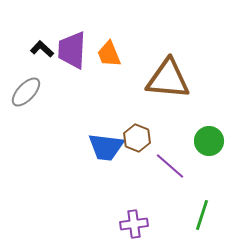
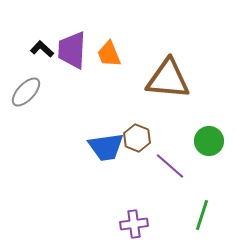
blue trapezoid: rotated 15 degrees counterclockwise
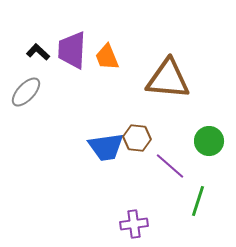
black L-shape: moved 4 px left, 3 px down
orange trapezoid: moved 2 px left, 3 px down
brown hexagon: rotated 16 degrees counterclockwise
green line: moved 4 px left, 14 px up
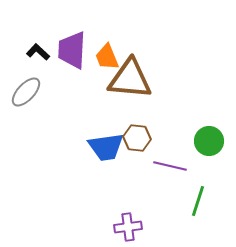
brown triangle: moved 38 px left
purple line: rotated 28 degrees counterclockwise
purple cross: moved 6 px left, 3 px down
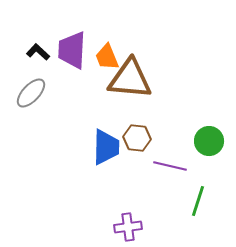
gray ellipse: moved 5 px right, 1 px down
blue trapezoid: rotated 81 degrees counterclockwise
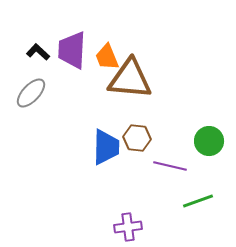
green line: rotated 52 degrees clockwise
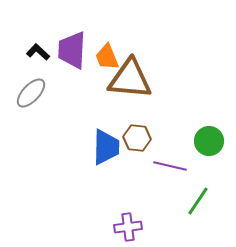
green line: rotated 36 degrees counterclockwise
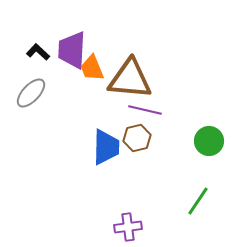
orange trapezoid: moved 15 px left, 11 px down
brown hexagon: rotated 20 degrees counterclockwise
purple line: moved 25 px left, 56 px up
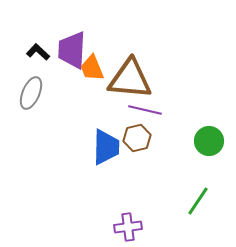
gray ellipse: rotated 20 degrees counterclockwise
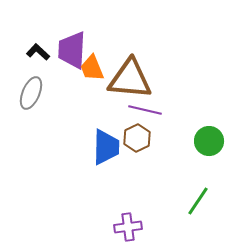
brown hexagon: rotated 12 degrees counterclockwise
